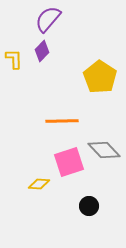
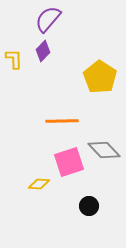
purple diamond: moved 1 px right
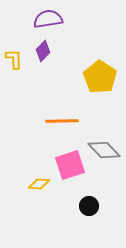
purple semicircle: rotated 40 degrees clockwise
pink square: moved 1 px right, 3 px down
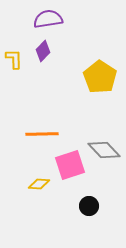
orange line: moved 20 px left, 13 px down
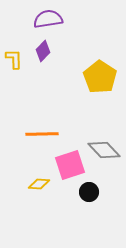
black circle: moved 14 px up
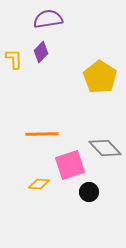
purple diamond: moved 2 px left, 1 px down
gray diamond: moved 1 px right, 2 px up
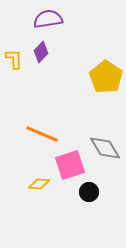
yellow pentagon: moved 6 px right
orange line: rotated 24 degrees clockwise
gray diamond: rotated 12 degrees clockwise
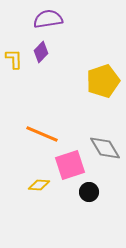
yellow pentagon: moved 3 px left, 4 px down; rotated 20 degrees clockwise
yellow diamond: moved 1 px down
